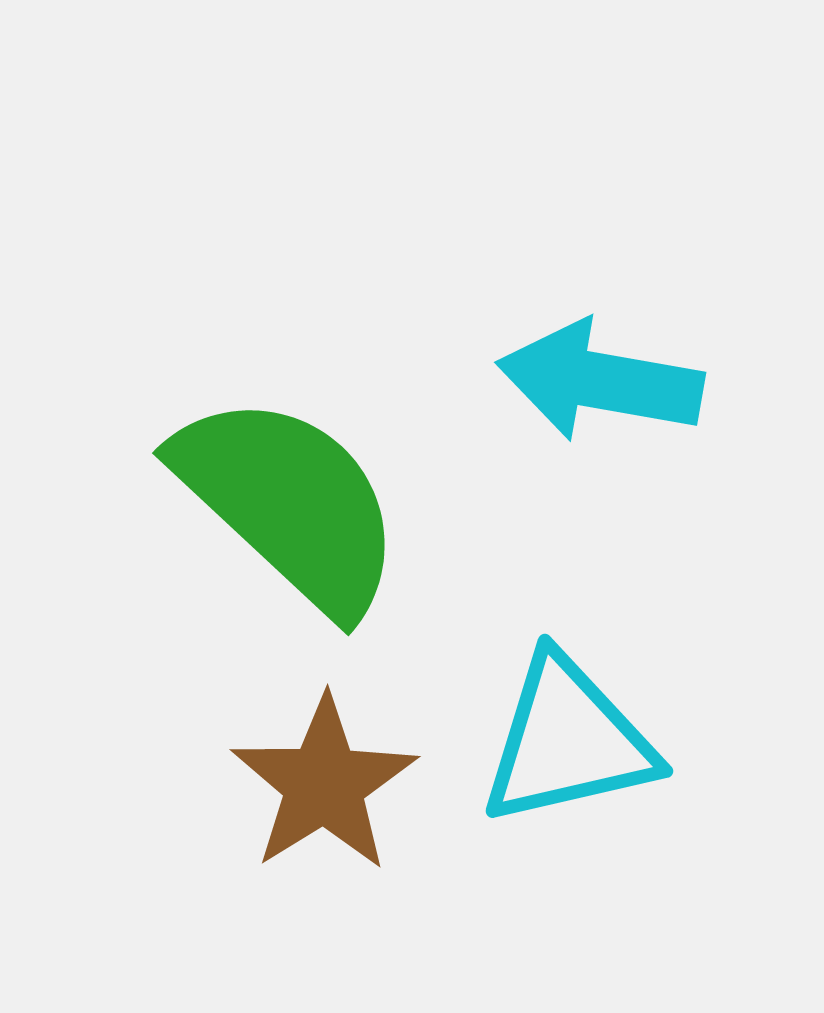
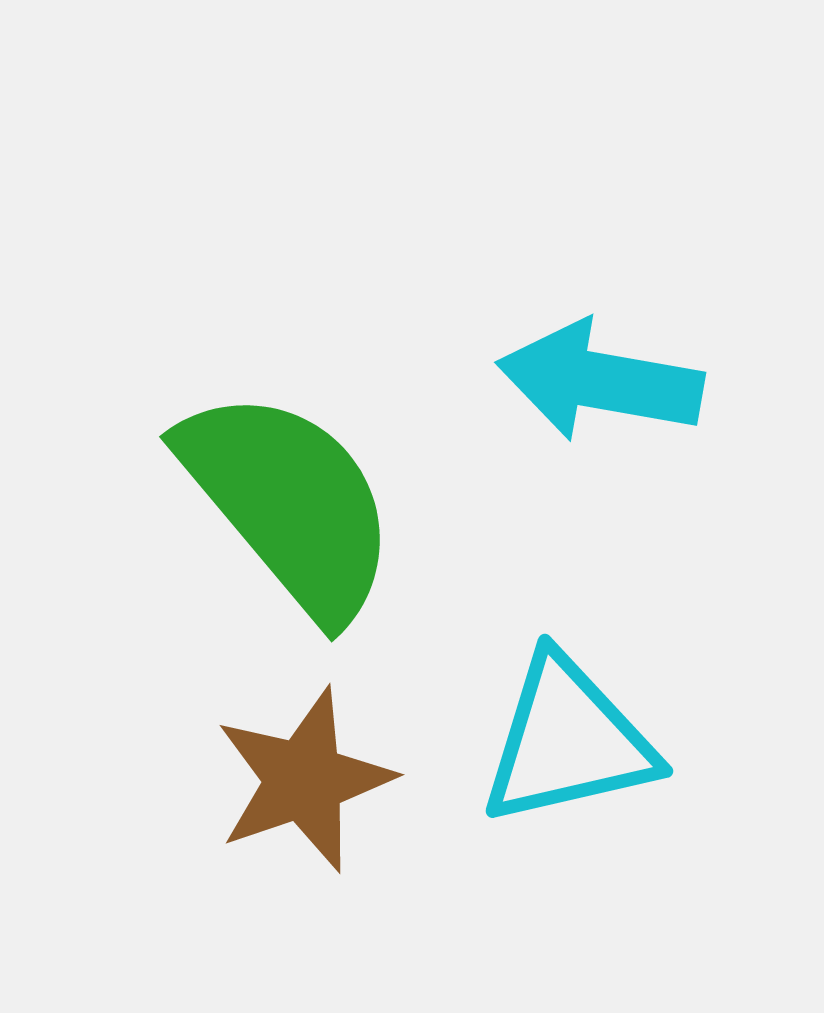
green semicircle: rotated 7 degrees clockwise
brown star: moved 20 px left, 4 px up; rotated 13 degrees clockwise
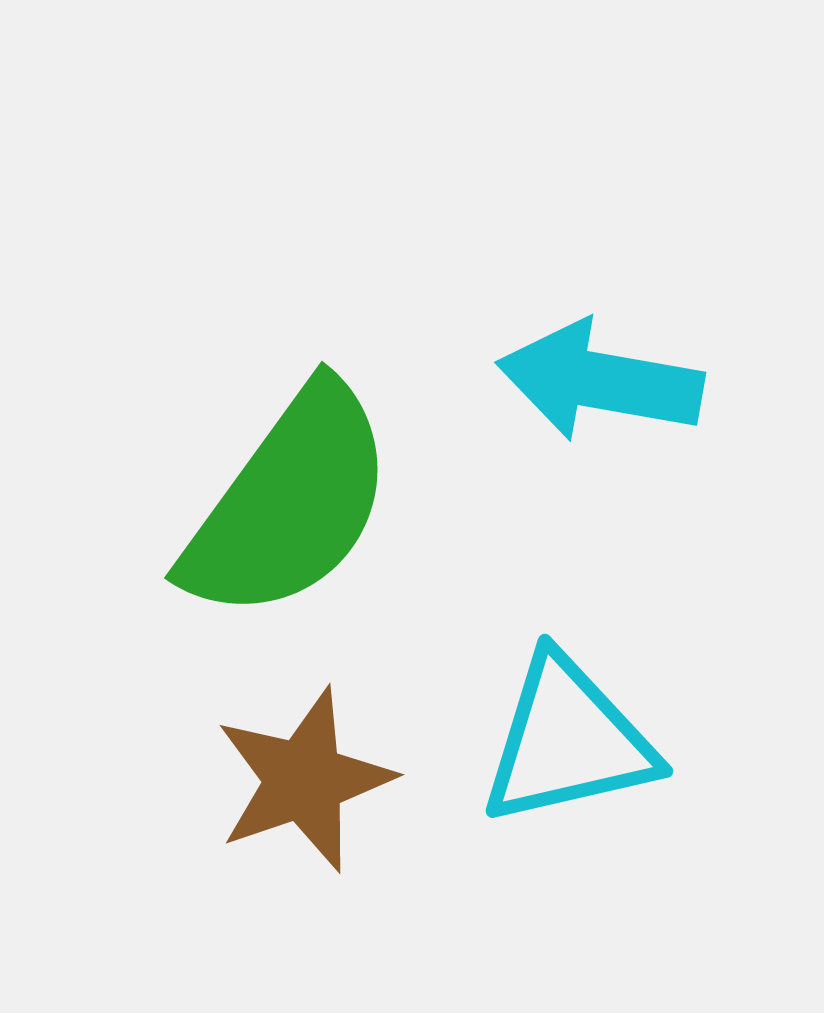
green semicircle: rotated 76 degrees clockwise
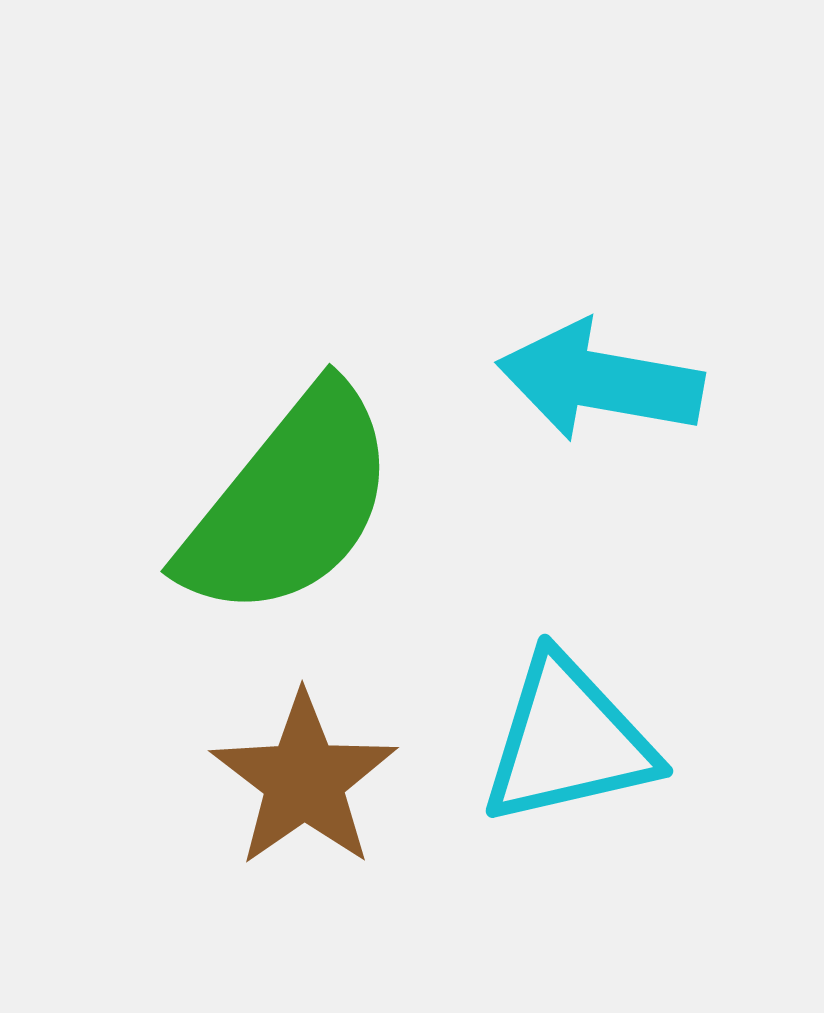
green semicircle: rotated 3 degrees clockwise
brown star: rotated 16 degrees counterclockwise
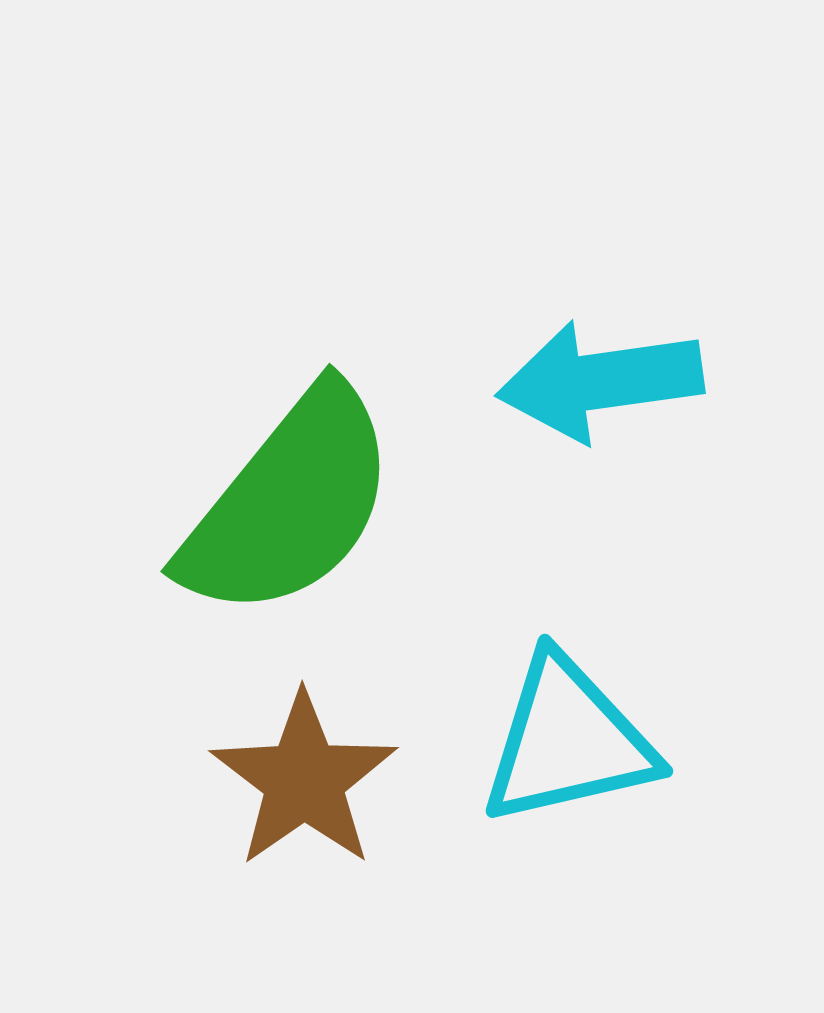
cyan arrow: rotated 18 degrees counterclockwise
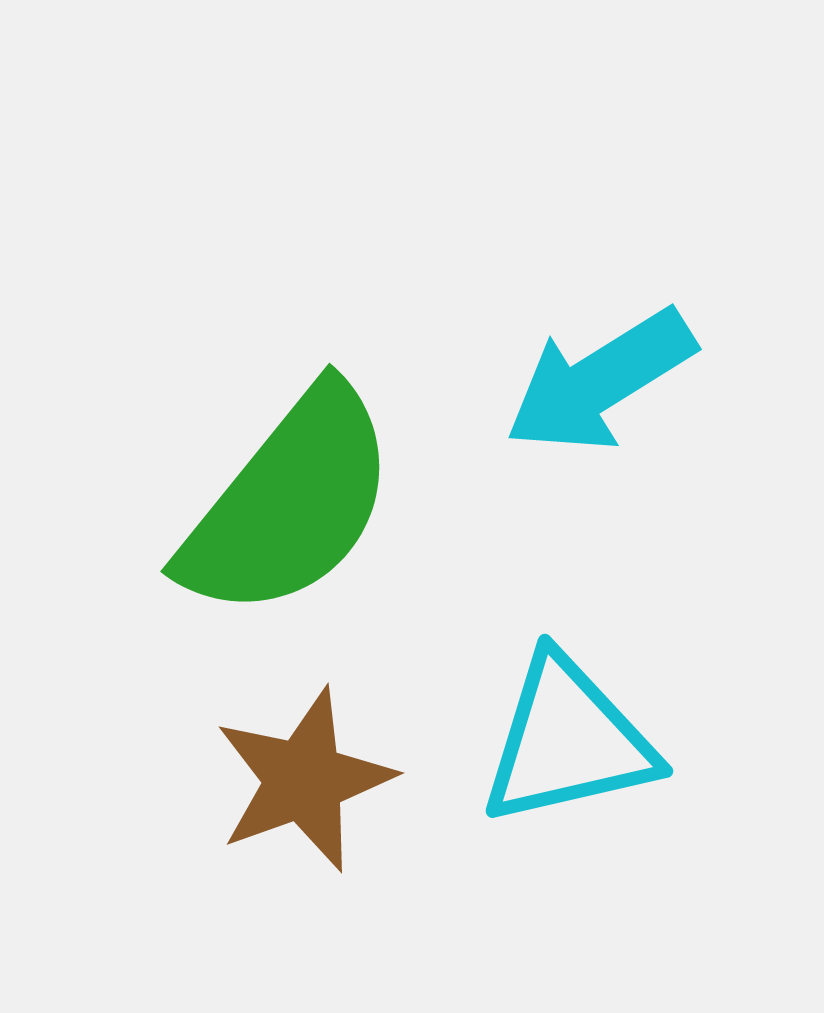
cyan arrow: rotated 24 degrees counterclockwise
brown star: rotated 15 degrees clockwise
